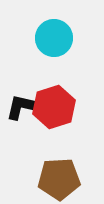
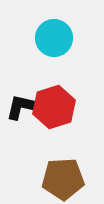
brown pentagon: moved 4 px right
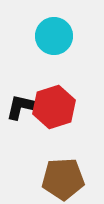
cyan circle: moved 2 px up
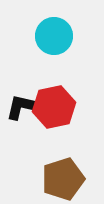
red hexagon: rotated 6 degrees clockwise
brown pentagon: rotated 15 degrees counterclockwise
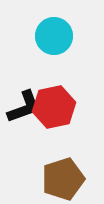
black L-shape: rotated 147 degrees clockwise
